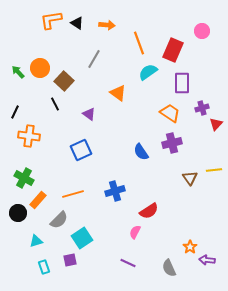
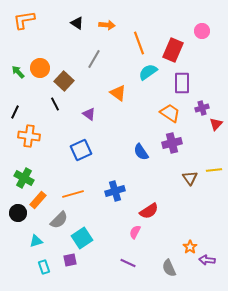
orange L-shape at (51, 20): moved 27 px left
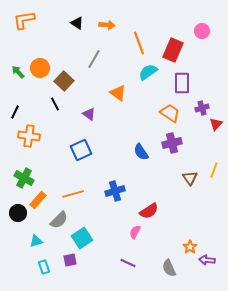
yellow line at (214, 170): rotated 63 degrees counterclockwise
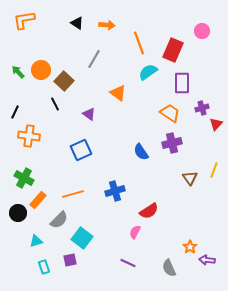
orange circle at (40, 68): moved 1 px right, 2 px down
cyan square at (82, 238): rotated 20 degrees counterclockwise
